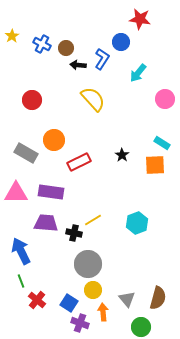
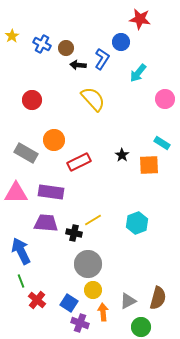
orange square: moved 6 px left
gray triangle: moved 1 px right, 2 px down; rotated 42 degrees clockwise
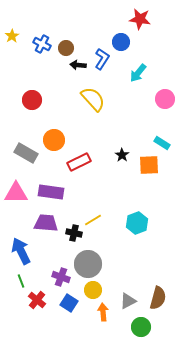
purple cross: moved 19 px left, 46 px up
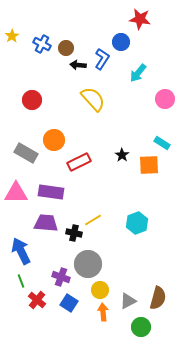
yellow circle: moved 7 px right
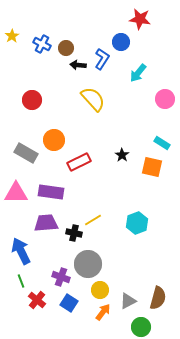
orange square: moved 3 px right, 2 px down; rotated 15 degrees clockwise
purple trapezoid: rotated 10 degrees counterclockwise
orange arrow: rotated 42 degrees clockwise
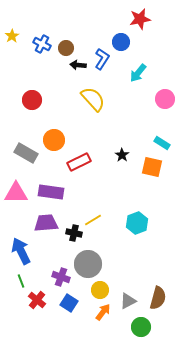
red star: rotated 20 degrees counterclockwise
